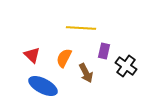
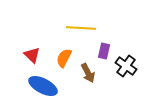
brown arrow: moved 2 px right
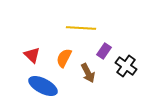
purple rectangle: rotated 21 degrees clockwise
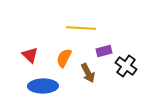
purple rectangle: rotated 42 degrees clockwise
red triangle: moved 2 px left
blue ellipse: rotated 28 degrees counterclockwise
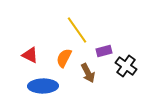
yellow line: moved 4 px left, 2 px down; rotated 52 degrees clockwise
red triangle: rotated 18 degrees counterclockwise
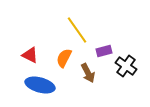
blue ellipse: moved 3 px left, 1 px up; rotated 16 degrees clockwise
